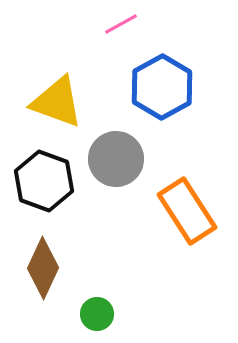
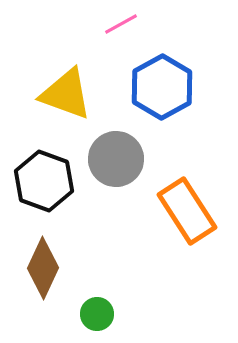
yellow triangle: moved 9 px right, 8 px up
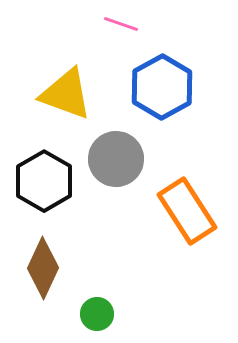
pink line: rotated 48 degrees clockwise
black hexagon: rotated 10 degrees clockwise
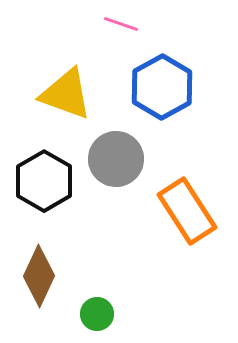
brown diamond: moved 4 px left, 8 px down
